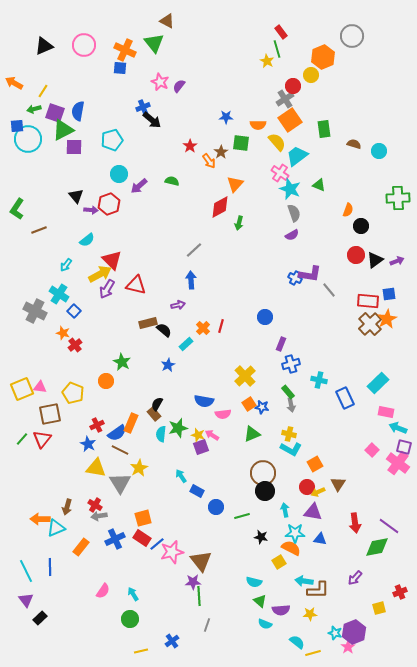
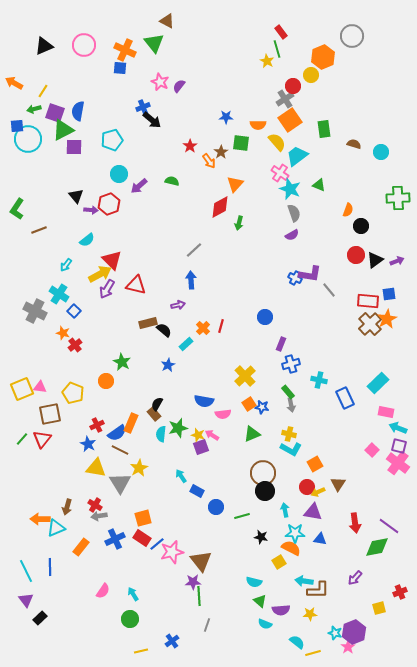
cyan circle at (379, 151): moved 2 px right, 1 px down
purple square at (404, 447): moved 5 px left, 1 px up
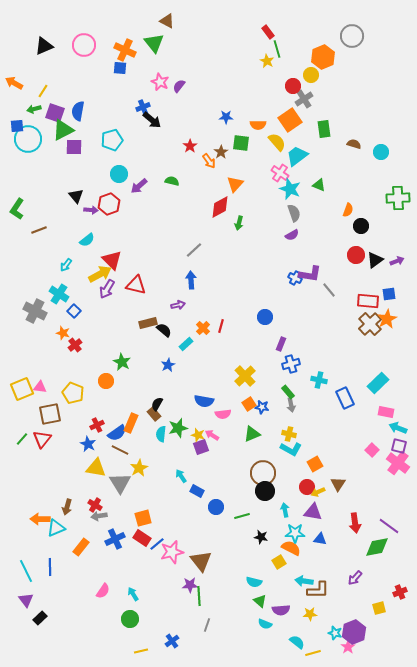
red rectangle at (281, 32): moved 13 px left
gray cross at (285, 99): moved 19 px right
purple star at (193, 582): moved 3 px left, 3 px down
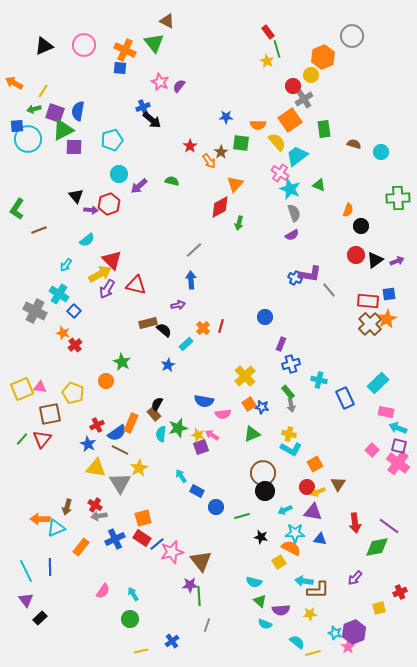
cyan arrow at (285, 510): rotated 104 degrees counterclockwise
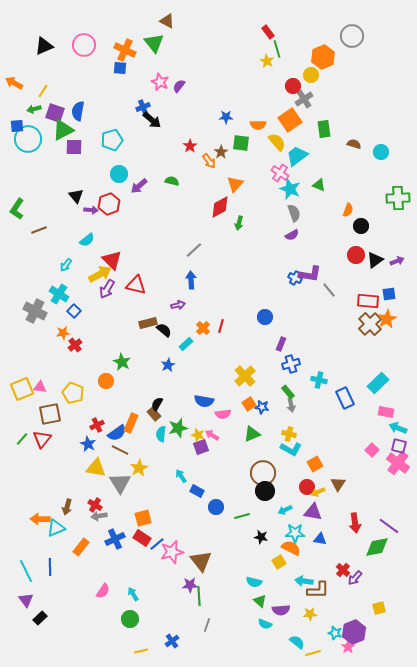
orange star at (63, 333): rotated 24 degrees counterclockwise
red cross at (400, 592): moved 57 px left, 22 px up; rotated 24 degrees counterclockwise
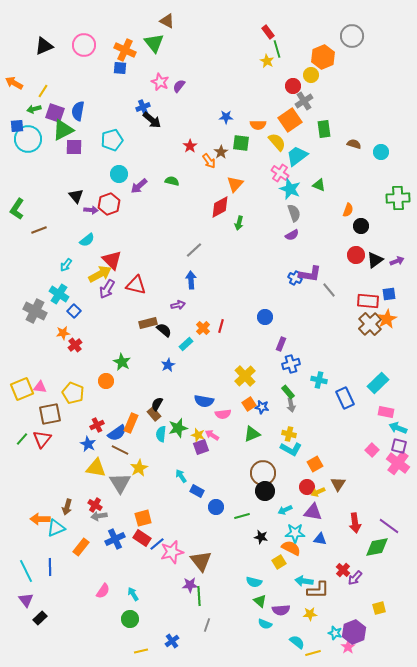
gray cross at (304, 99): moved 2 px down
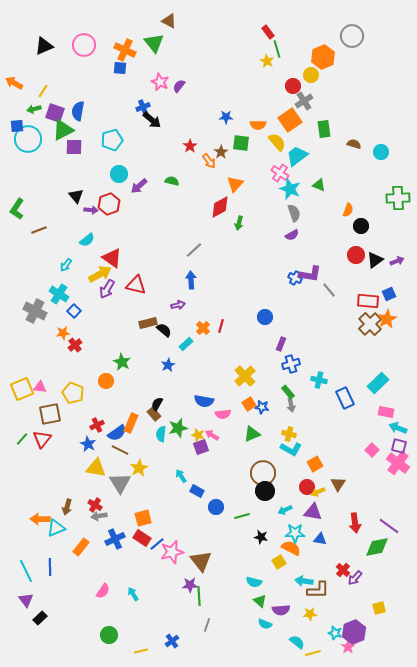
brown triangle at (167, 21): moved 2 px right
red triangle at (112, 260): moved 2 px up; rotated 10 degrees counterclockwise
blue square at (389, 294): rotated 16 degrees counterclockwise
green circle at (130, 619): moved 21 px left, 16 px down
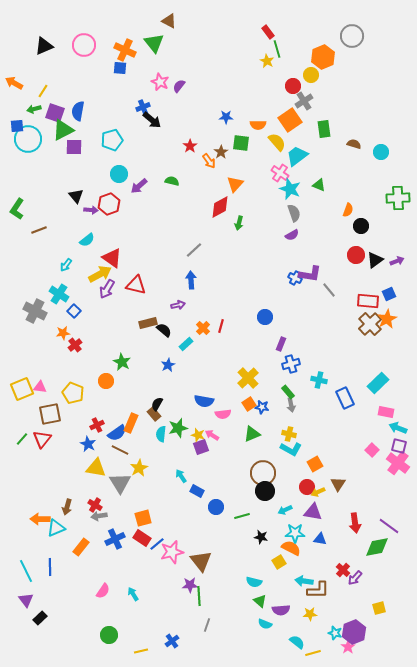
yellow cross at (245, 376): moved 3 px right, 2 px down
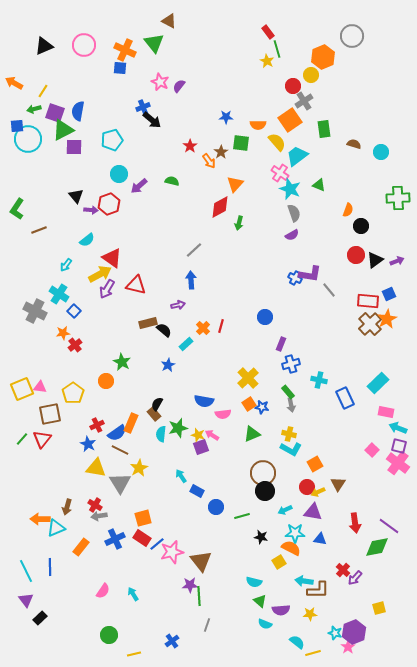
yellow pentagon at (73, 393): rotated 15 degrees clockwise
yellow line at (141, 651): moved 7 px left, 3 px down
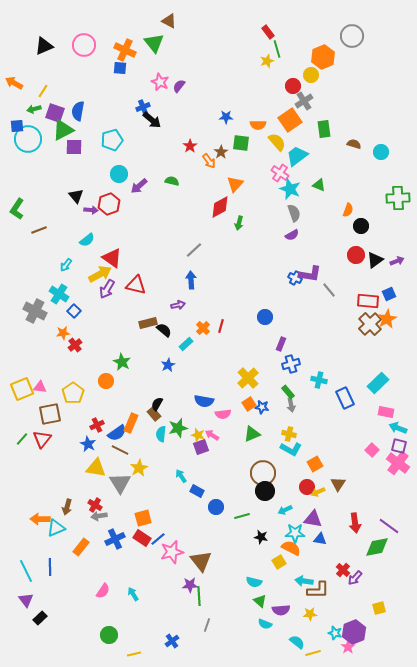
yellow star at (267, 61): rotated 24 degrees clockwise
purple triangle at (313, 512): moved 7 px down
blue line at (157, 544): moved 1 px right, 5 px up
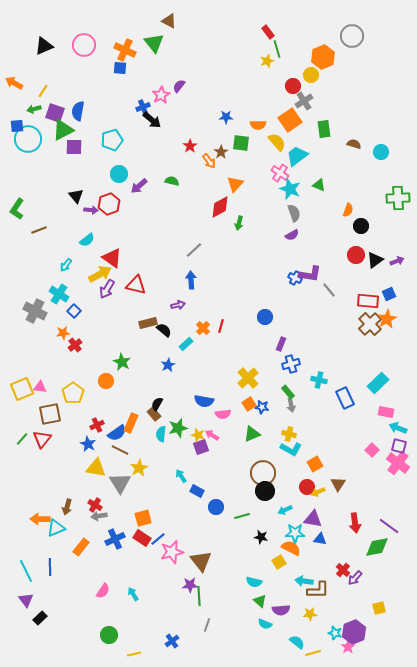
pink star at (160, 82): moved 1 px right, 13 px down; rotated 18 degrees clockwise
